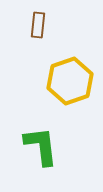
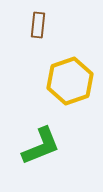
green L-shape: rotated 75 degrees clockwise
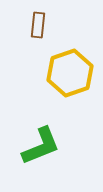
yellow hexagon: moved 8 px up
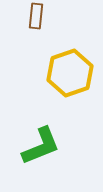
brown rectangle: moved 2 px left, 9 px up
